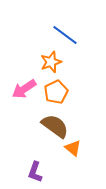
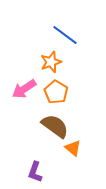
orange pentagon: rotated 15 degrees counterclockwise
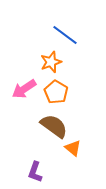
brown semicircle: moved 1 px left
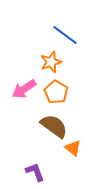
purple L-shape: rotated 140 degrees clockwise
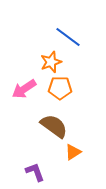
blue line: moved 3 px right, 2 px down
orange pentagon: moved 4 px right, 4 px up; rotated 30 degrees counterclockwise
orange triangle: moved 4 px down; rotated 48 degrees clockwise
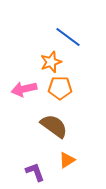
pink arrow: rotated 20 degrees clockwise
orange triangle: moved 6 px left, 8 px down
